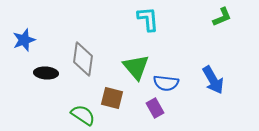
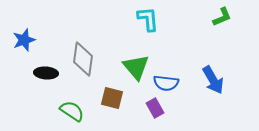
green semicircle: moved 11 px left, 4 px up
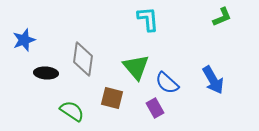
blue semicircle: moved 1 px right; rotated 35 degrees clockwise
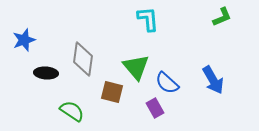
brown square: moved 6 px up
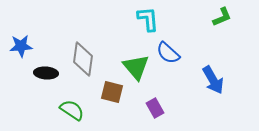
blue star: moved 3 px left, 6 px down; rotated 15 degrees clockwise
blue semicircle: moved 1 px right, 30 px up
green semicircle: moved 1 px up
